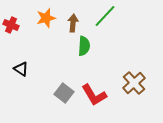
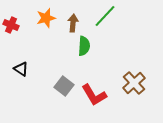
gray square: moved 7 px up
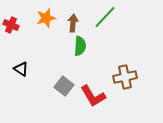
green line: moved 1 px down
green semicircle: moved 4 px left
brown cross: moved 9 px left, 6 px up; rotated 30 degrees clockwise
red L-shape: moved 1 px left, 1 px down
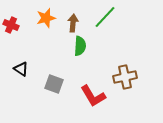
gray square: moved 10 px left, 2 px up; rotated 18 degrees counterclockwise
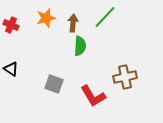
black triangle: moved 10 px left
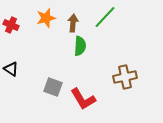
gray square: moved 1 px left, 3 px down
red L-shape: moved 10 px left, 3 px down
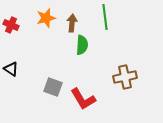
green line: rotated 50 degrees counterclockwise
brown arrow: moved 1 px left
green semicircle: moved 2 px right, 1 px up
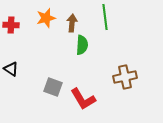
red cross: rotated 21 degrees counterclockwise
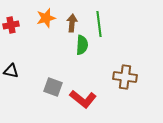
green line: moved 6 px left, 7 px down
red cross: rotated 14 degrees counterclockwise
black triangle: moved 2 px down; rotated 21 degrees counterclockwise
brown cross: rotated 20 degrees clockwise
red L-shape: rotated 20 degrees counterclockwise
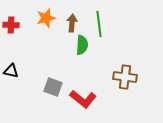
red cross: rotated 14 degrees clockwise
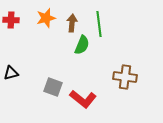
red cross: moved 5 px up
green semicircle: rotated 18 degrees clockwise
black triangle: moved 2 px down; rotated 28 degrees counterclockwise
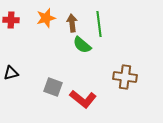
brown arrow: rotated 12 degrees counterclockwise
green semicircle: rotated 108 degrees clockwise
